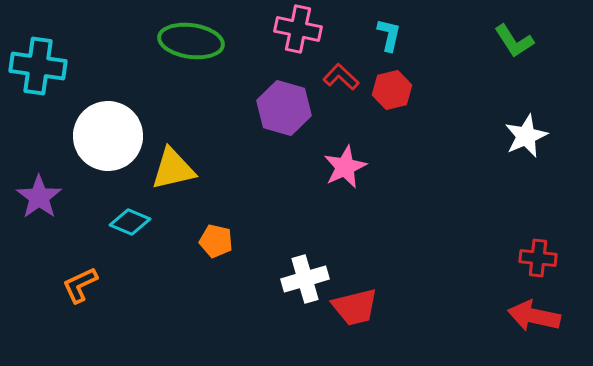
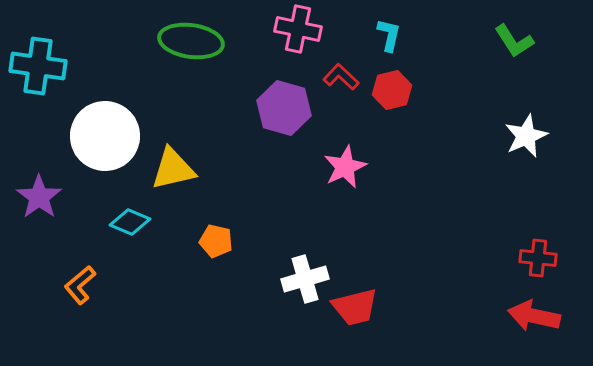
white circle: moved 3 px left
orange L-shape: rotated 15 degrees counterclockwise
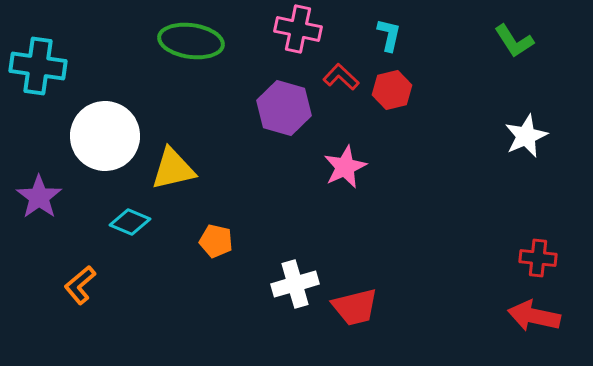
white cross: moved 10 px left, 5 px down
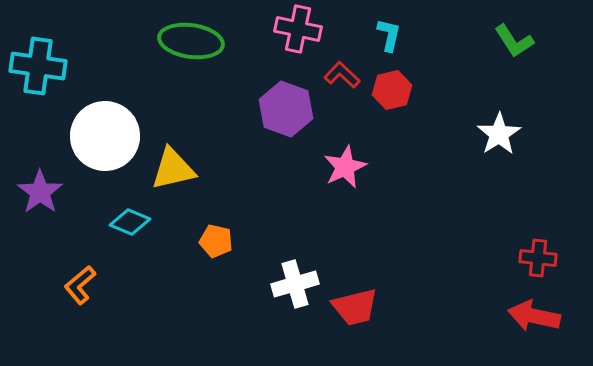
red L-shape: moved 1 px right, 2 px up
purple hexagon: moved 2 px right, 1 px down; rotated 4 degrees clockwise
white star: moved 27 px left, 2 px up; rotated 9 degrees counterclockwise
purple star: moved 1 px right, 5 px up
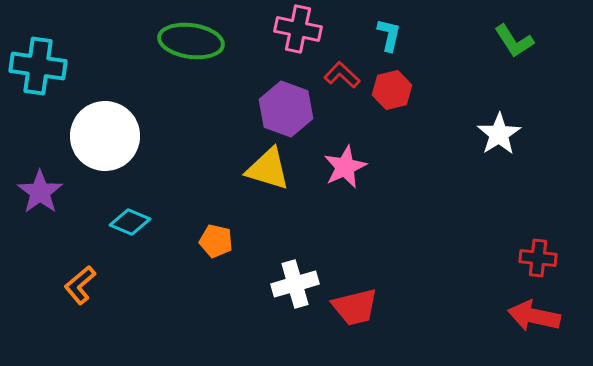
yellow triangle: moved 95 px right; rotated 30 degrees clockwise
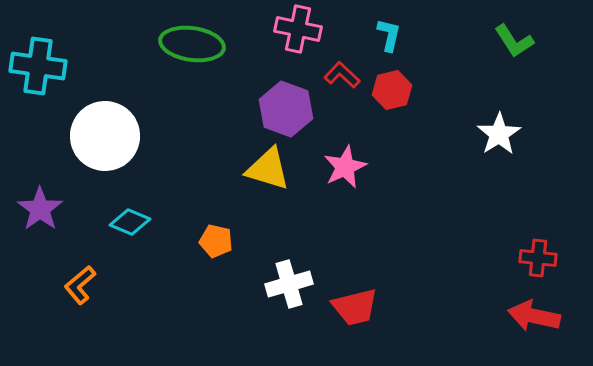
green ellipse: moved 1 px right, 3 px down
purple star: moved 17 px down
white cross: moved 6 px left
